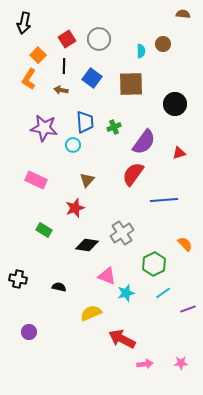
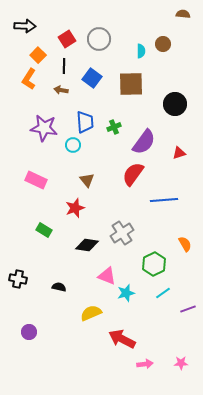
black arrow: moved 1 px right, 3 px down; rotated 100 degrees counterclockwise
brown triangle: rotated 21 degrees counterclockwise
orange semicircle: rotated 14 degrees clockwise
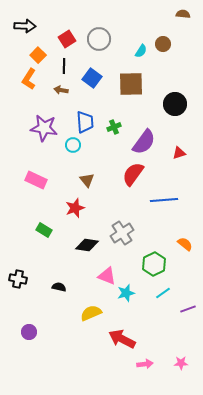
cyan semicircle: rotated 32 degrees clockwise
orange semicircle: rotated 21 degrees counterclockwise
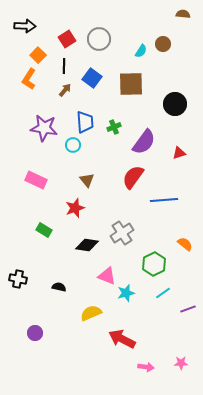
brown arrow: moved 4 px right; rotated 120 degrees clockwise
red semicircle: moved 3 px down
purple circle: moved 6 px right, 1 px down
pink arrow: moved 1 px right, 3 px down; rotated 14 degrees clockwise
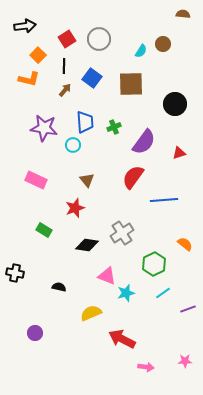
black arrow: rotated 10 degrees counterclockwise
orange L-shape: rotated 110 degrees counterclockwise
black cross: moved 3 px left, 6 px up
pink star: moved 4 px right, 2 px up
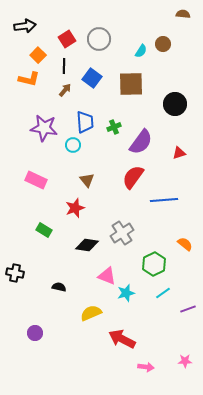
purple semicircle: moved 3 px left
